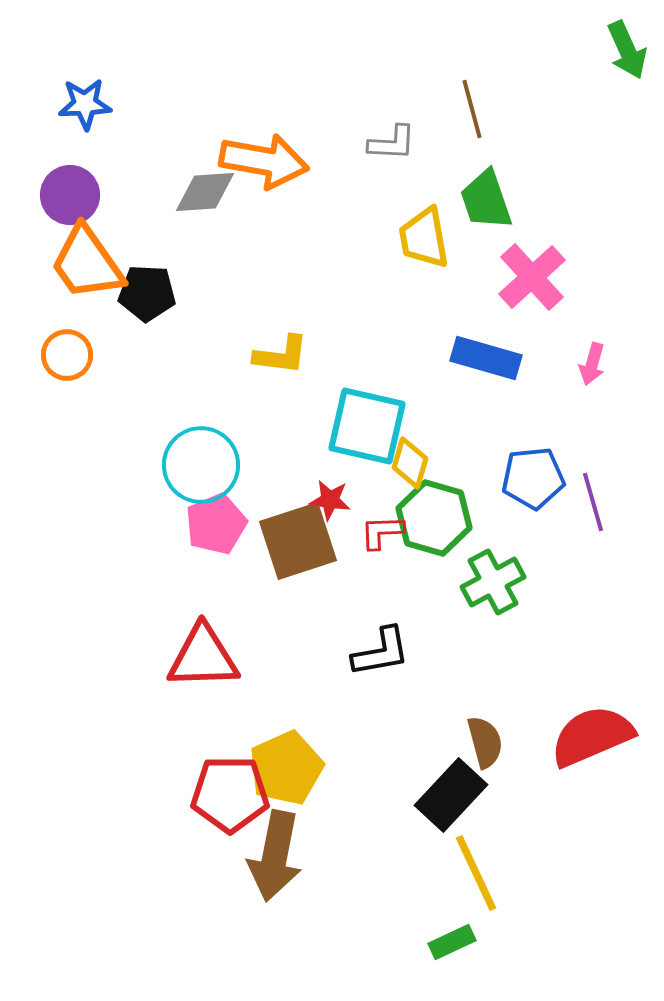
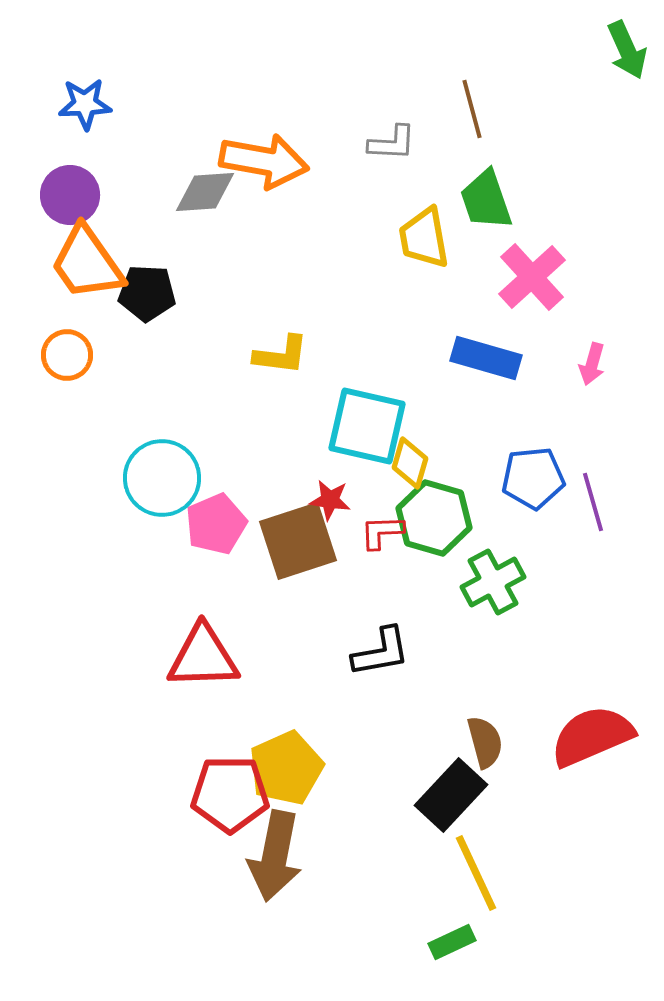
cyan circle: moved 39 px left, 13 px down
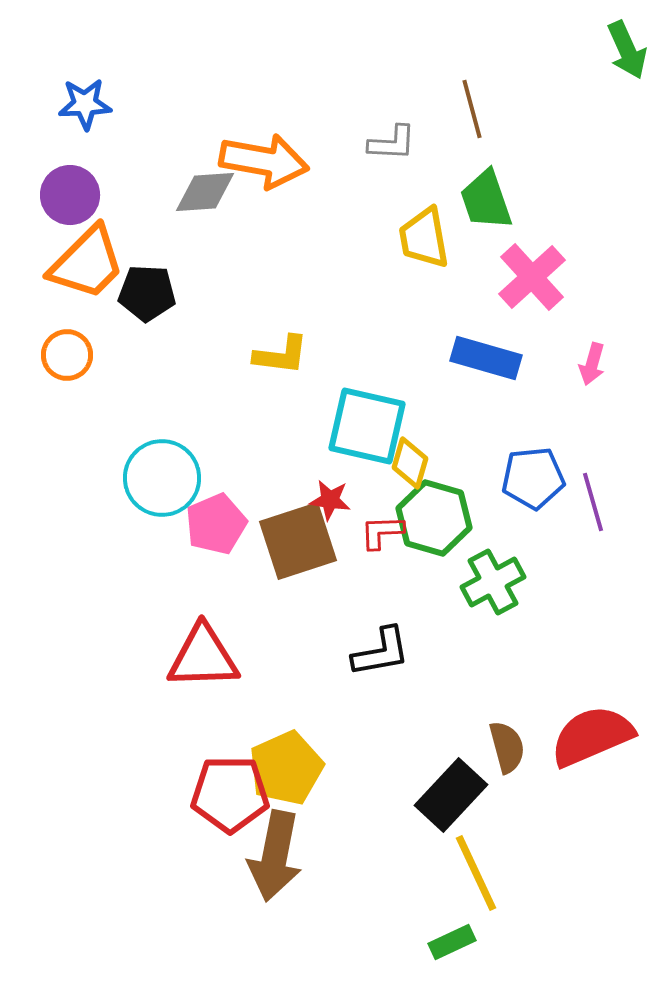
orange trapezoid: rotated 100 degrees counterclockwise
brown semicircle: moved 22 px right, 5 px down
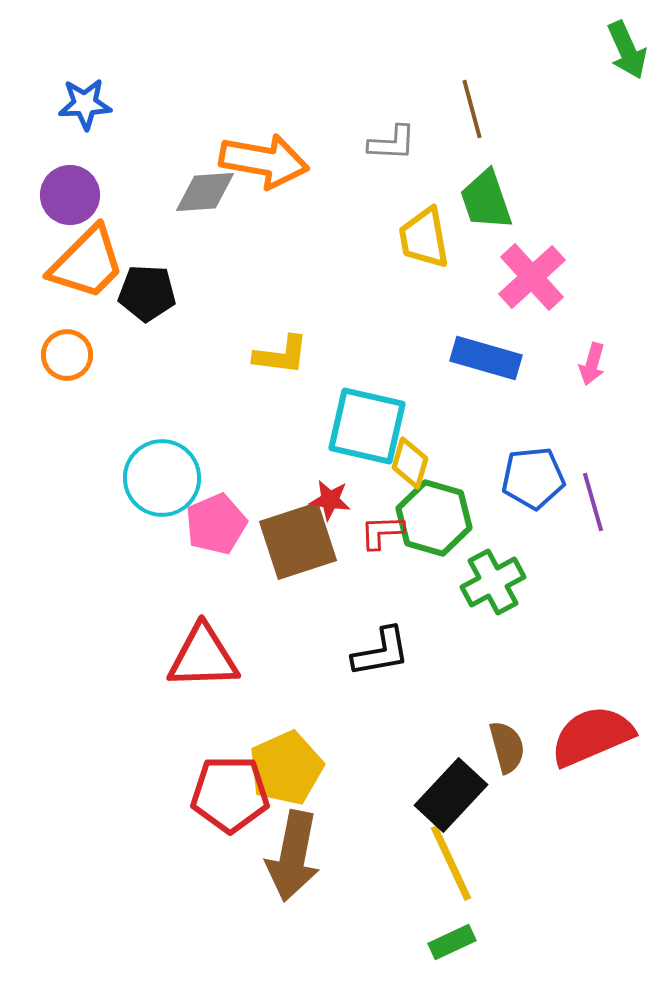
brown arrow: moved 18 px right
yellow line: moved 25 px left, 10 px up
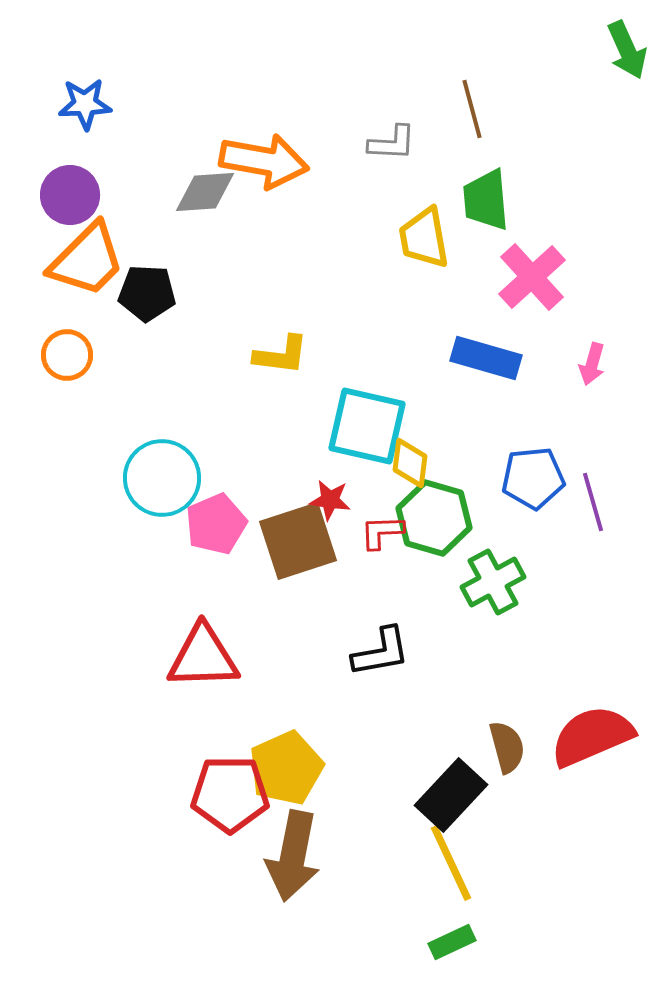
green trapezoid: rotated 14 degrees clockwise
orange trapezoid: moved 3 px up
yellow diamond: rotated 9 degrees counterclockwise
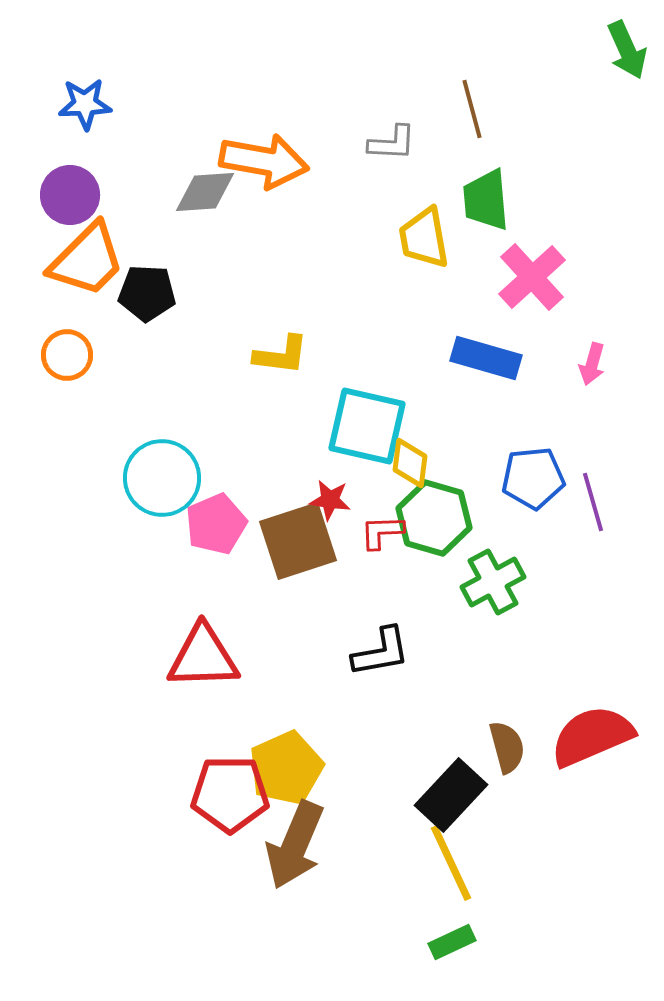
brown arrow: moved 2 px right, 11 px up; rotated 12 degrees clockwise
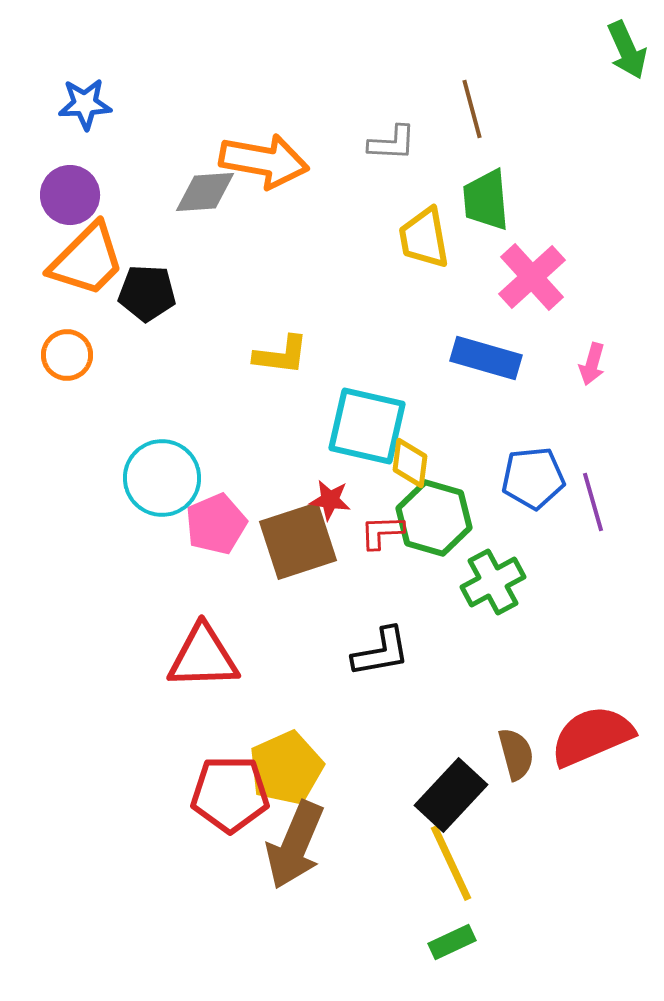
brown semicircle: moved 9 px right, 7 px down
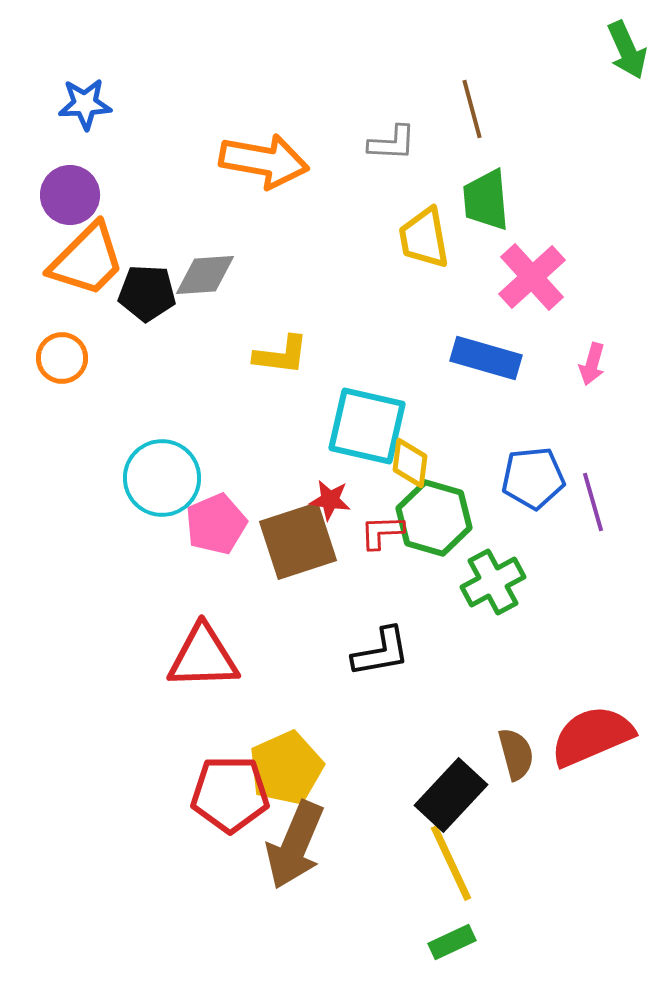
gray diamond: moved 83 px down
orange circle: moved 5 px left, 3 px down
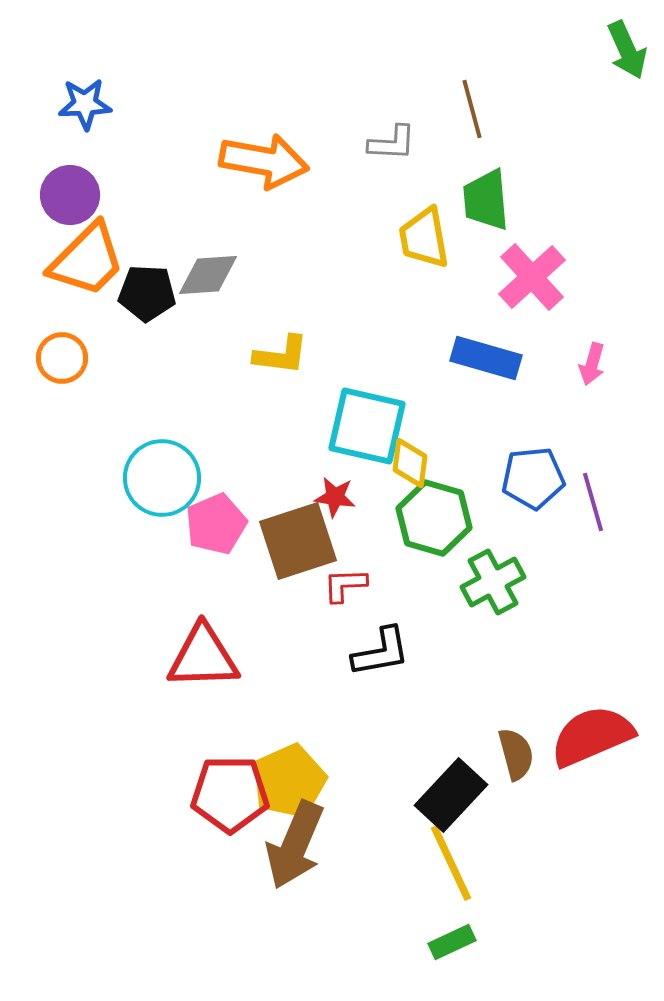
gray diamond: moved 3 px right
red star: moved 5 px right, 3 px up
red L-shape: moved 37 px left, 53 px down
yellow pentagon: moved 3 px right, 13 px down
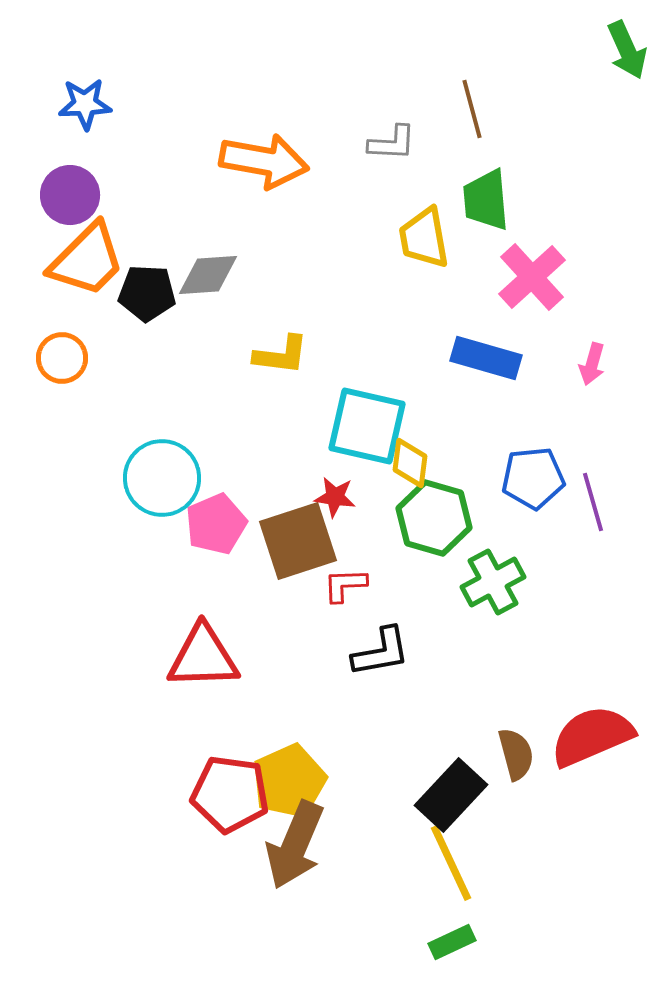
red pentagon: rotated 8 degrees clockwise
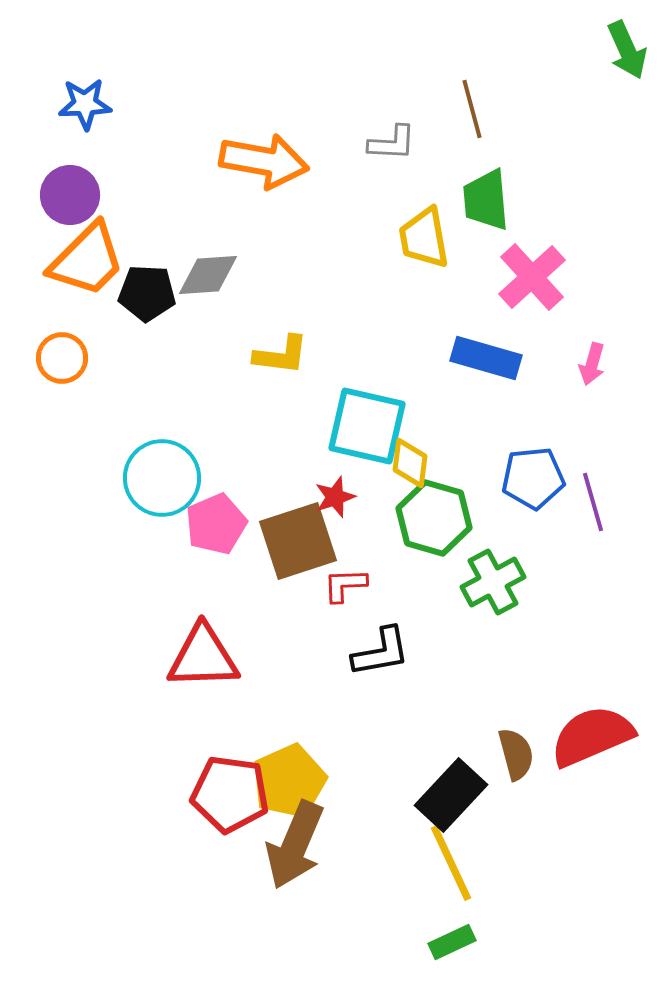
red star: rotated 27 degrees counterclockwise
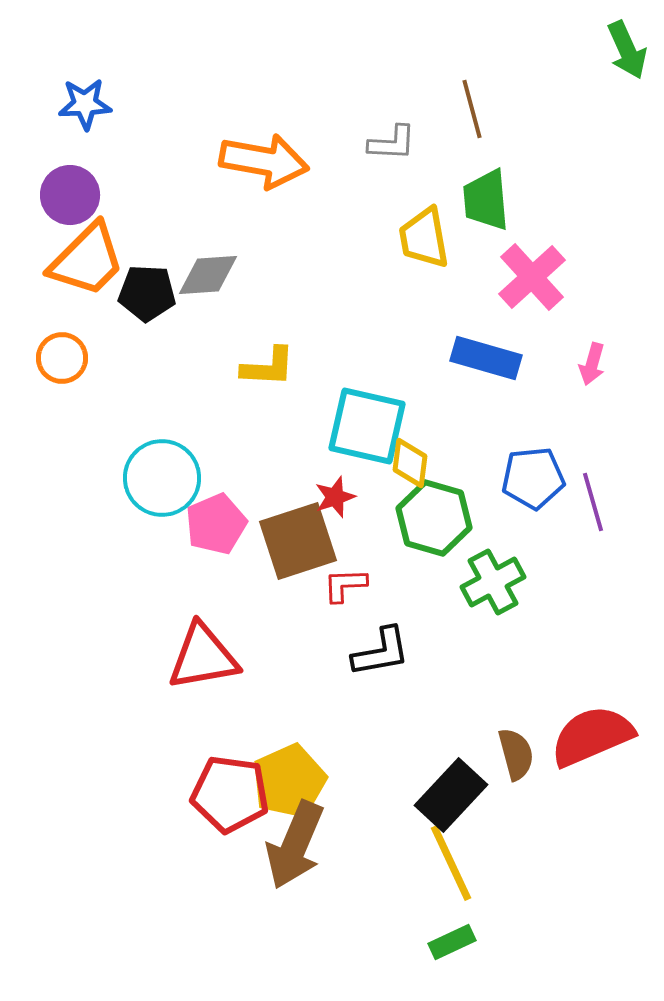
yellow L-shape: moved 13 px left, 12 px down; rotated 4 degrees counterclockwise
red triangle: rotated 8 degrees counterclockwise
